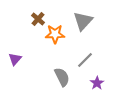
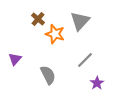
gray triangle: moved 3 px left
orange star: rotated 18 degrees clockwise
gray semicircle: moved 14 px left, 2 px up
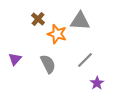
gray triangle: rotated 50 degrees clockwise
orange star: moved 2 px right
gray semicircle: moved 11 px up
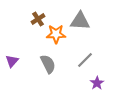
brown cross: rotated 16 degrees clockwise
orange star: moved 1 px left; rotated 18 degrees counterclockwise
purple triangle: moved 3 px left, 2 px down
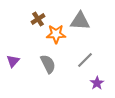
purple triangle: moved 1 px right
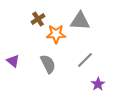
purple triangle: rotated 32 degrees counterclockwise
purple star: moved 1 px right, 1 px down
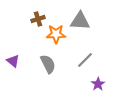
brown cross: rotated 16 degrees clockwise
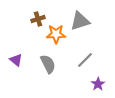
gray triangle: rotated 20 degrees counterclockwise
purple triangle: moved 3 px right, 1 px up
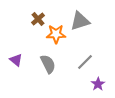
brown cross: rotated 24 degrees counterclockwise
gray line: moved 2 px down
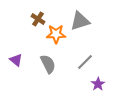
brown cross: rotated 16 degrees counterclockwise
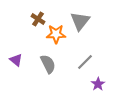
gray triangle: rotated 35 degrees counterclockwise
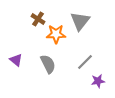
purple star: moved 3 px up; rotated 24 degrees clockwise
